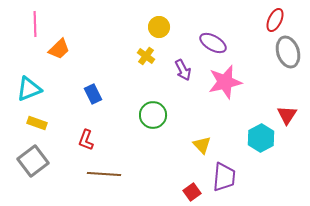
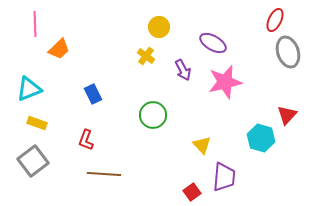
red triangle: rotated 10 degrees clockwise
cyan hexagon: rotated 16 degrees counterclockwise
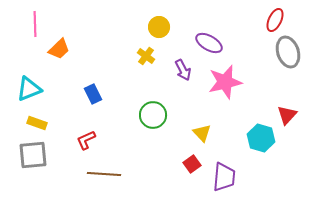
purple ellipse: moved 4 px left
red L-shape: rotated 45 degrees clockwise
yellow triangle: moved 12 px up
gray square: moved 6 px up; rotated 32 degrees clockwise
red square: moved 28 px up
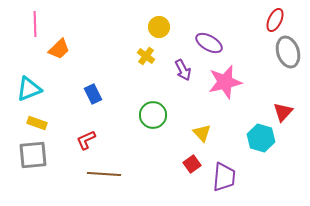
red triangle: moved 4 px left, 3 px up
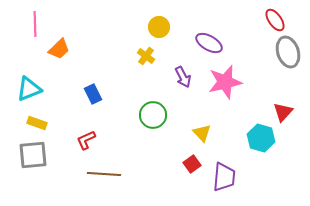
red ellipse: rotated 60 degrees counterclockwise
purple arrow: moved 7 px down
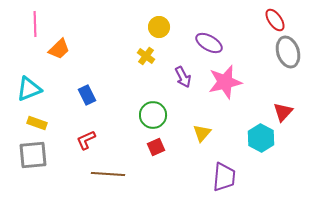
blue rectangle: moved 6 px left, 1 px down
yellow triangle: rotated 24 degrees clockwise
cyan hexagon: rotated 12 degrees clockwise
red square: moved 36 px left, 17 px up; rotated 12 degrees clockwise
brown line: moved 4 px right
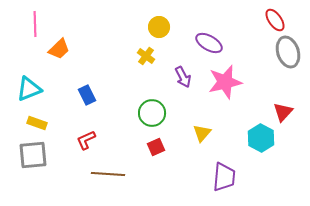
green circle: moved 1 px left, 2 px up
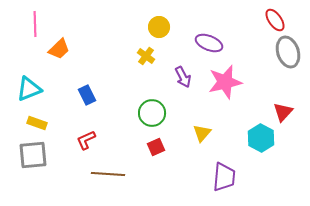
purple ellipse: rotated 8 degrees counterclockwise
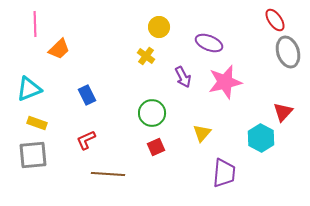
purple trapezoid: moved 4 px up
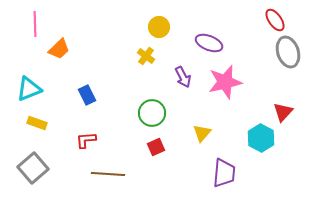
red L-shape: rotated 20 degrees clockwise
gray square: moved 13 px down; rotated 36 degrees counterclockwise
